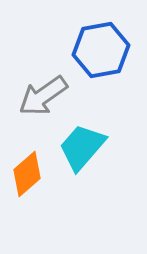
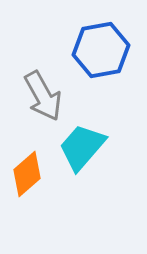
gray arrow: rotated 84 degrees counterclockwise
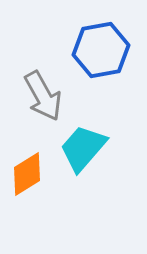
cyan trapezoid: moved 1 px right, 1 px down
orange diamond: rotated 9 degrees clockwise
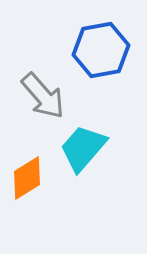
gray arrow: rotated 12 degrees counterclockwise
orange diamond: moved 4 px down
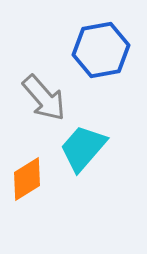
gray arrow: moved 1 px right, 2 px down
orange diamond: moved 1 px down
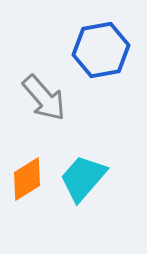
cyan trapezoid: moved 30 px down
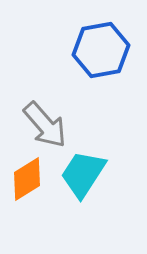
gray arrow: moved 1 px right, 27 px down
cyan trapezoid: moved 4 px up; rotated 8 degrees counterclockwise
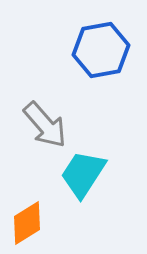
orange diamond: moved 44 px down
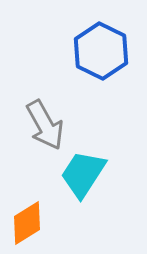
blue hexagon: moved 1 px down; rotated 24 degrees counterclockwise
gray arrow: rotated 12 degrees clockwise
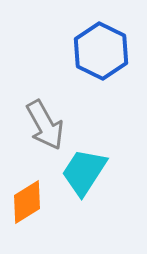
cyan trapezoid: moved 1 px right, 2 px up
orange diamond: moved 21 px up
